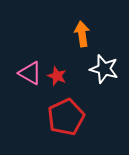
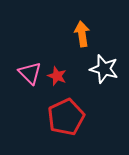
pink triangle: rotated 15 degrees clockwise
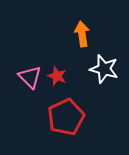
pink triangle: moved 4 px down
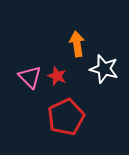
orange arrow: moved 5 px left, 10 px down
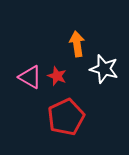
pink triangle: rotated 15 degrees counterclockwise
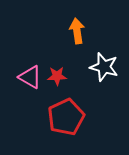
orange arrow: moved 13 px up
white star: moved 2 px up
red star: rotated 24 degrees counterclockwise
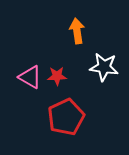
white star: rotated 8 degrees counterclockwise
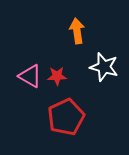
white star: rotated 8 degrees clockwise
pink triangle: moved 1 px up
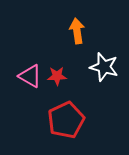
red pentagon: moved 3 px down
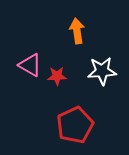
white star: moved 2 px left, 4 px down; rotated 20 degrees counterclockwise
pink triangle: moved 11 px up
red pentagon: moved 9 px right, 5 px down
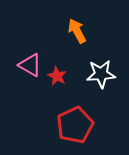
orange arrow: rotated 20 degrees counterclockwise
white star: moved 1 px left, 3 px down
red star: rotated 30 degrees clockwise
